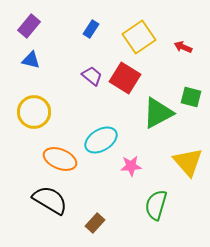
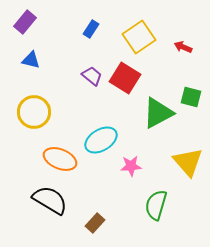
purple rectangle: moved 4 px left, 4 px up
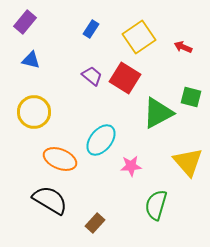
cyan ellipse: rotated 20 degrees counterclockwise
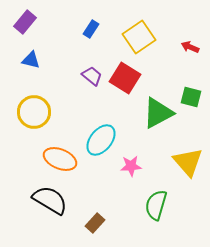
red arrow: moved 7 px right
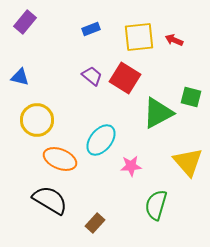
blue rectangle: rotated 36 degrees clockwise
yellow square: rotated 28 degrees clockwise
red arrow: moved 16 px left, 7 px up
blue triangle: moved 11 px left, 17 px down
yellow circle: moved 3 px right, 8 px down
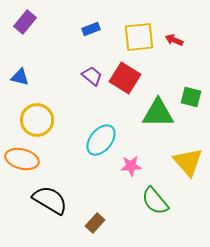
green triangle: rotated 28 degrees clockwise
orange ellipse: moved 38 px left; rotated 8 degrees counterclockwise
green semicircle: moved 1 px left, 4 px up; rotated 56 degrees counterclockwise
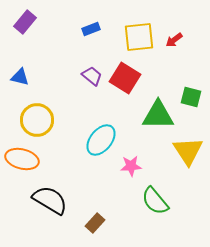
red arrow: rotated 60 degrees counterclockwise
green triangle: moved 2 px down
yellow triangle: moved 11 px up; rotated 8 degrees clockwise
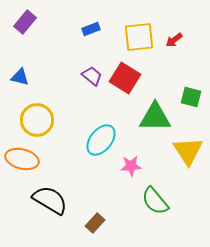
green triangle: moved 3 px left, 2 px down
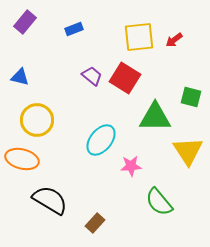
blue rectangle: moved 17 px left
green semicircle: moved 4 px right, 1 px down
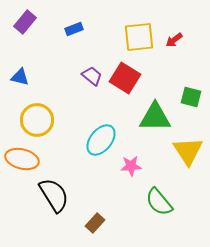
black semicircle: moved 4 px right, 5 px up; rotated 27 degrees clockwise
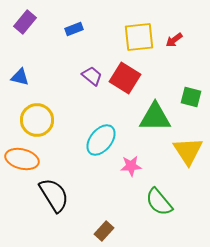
brown rectangle: moved 9 px right, 8 px down
